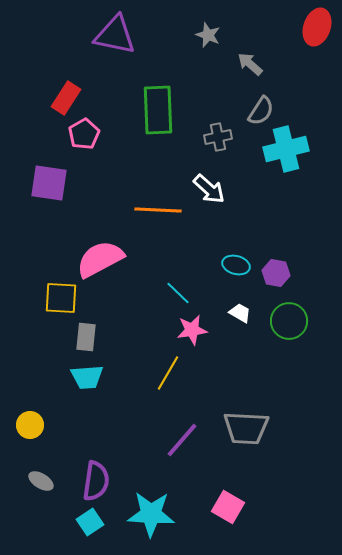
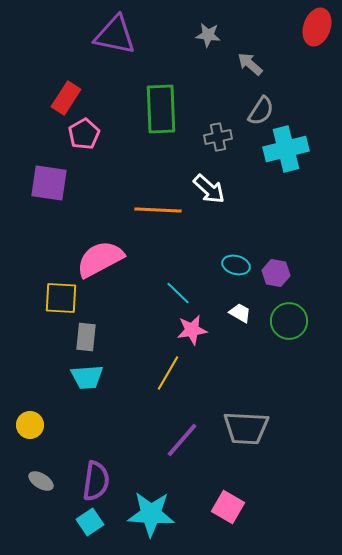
gray star: rotated 15 degrees counterclockwise
green rectangle: moved 3 px right, 1 px up
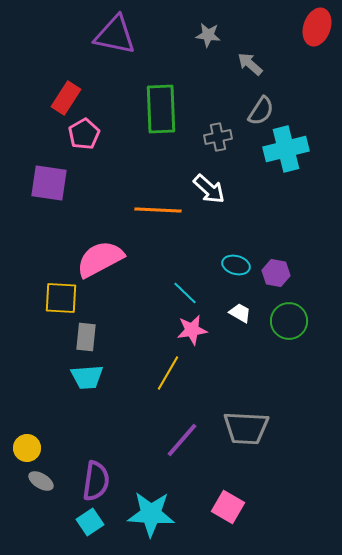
cyan line: moved 7 px right
yellow circle: moved 3 px left, 23 px down
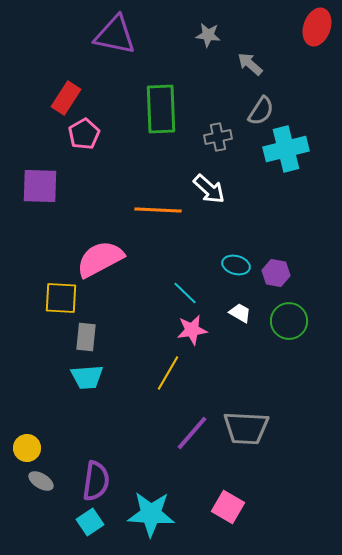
purple square: moved 9 px left, 3 px down; rotated 6 degrees counterclockwise
purple line: moved 10 px right, 7 px up
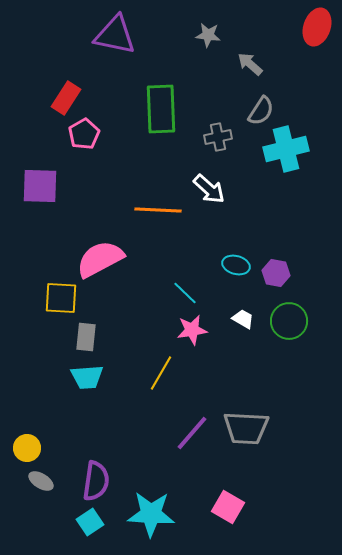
white trapezoid: moved 3 px right, 6 px down
yellow line: moved 7 px left
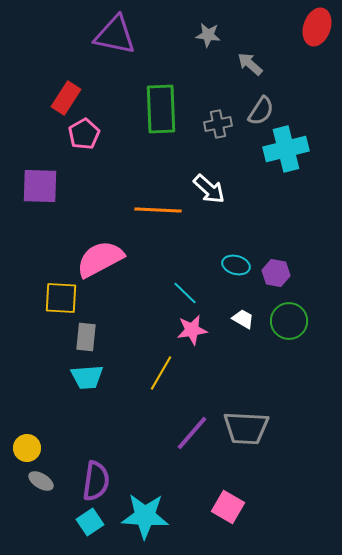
gray cross: moved 13 px up
cyan star: moved 6 px left, 2 px down
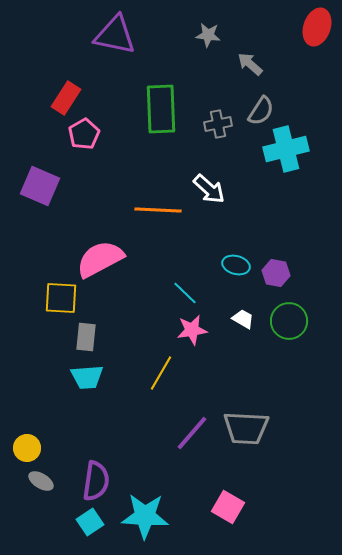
purple square: rotated 21 degrees clockwise
